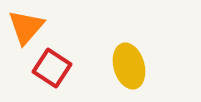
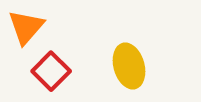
red square: moved 1 px left, 3 px down; rotated 12 degrees clockwise
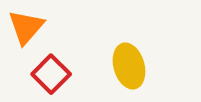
red square: moved 3 px down
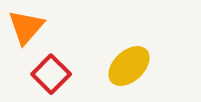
yellow ellipse: rotated 63 degrees clockwise
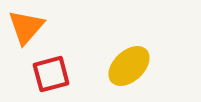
red square: rotated 30 degrees clockwise
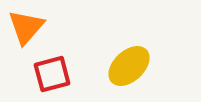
red square: moved 1 px right
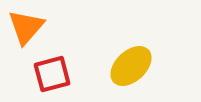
yellow ellipse: moved 2 px right
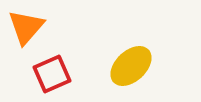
red square: rotated 9 degrees counterclockwise
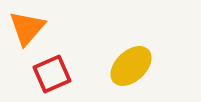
orange triangle: moved 1 px right, 1 px down
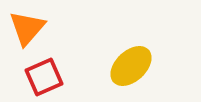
red square: moved 8 px left, 3 px down
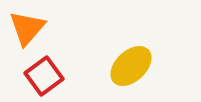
red square: moved 1 px up; rotated 12 degrees counterclockwise
